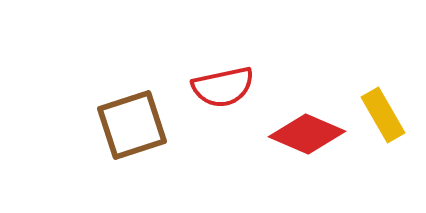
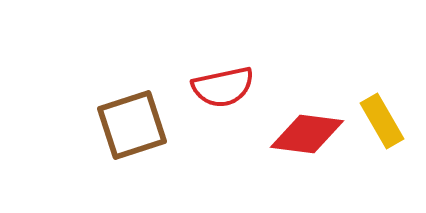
yellow rectangle: moved 1 px left, 6 px down
red diamond: rotated 16 degrees counterclockwise
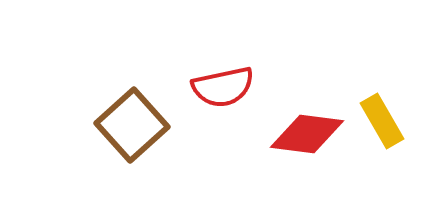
brown square: rotated 24 degrees counterclockwise
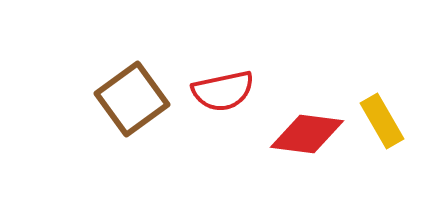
red semicircle: moved 4 px down
brown square: moved 26 px up; rotated 6 degrees clockwise
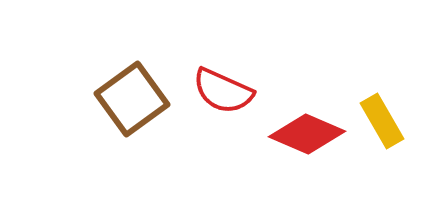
red semicircle: rotated 36 degrees clockwise
red diamond: rotated 16 degrees clockwise
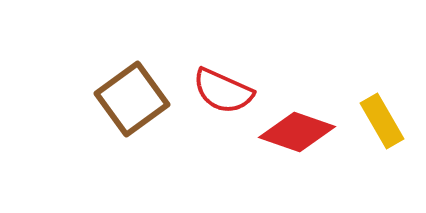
red diamond: moved 10 px left, 2 px up; rotated 4 degrees counterclockwise
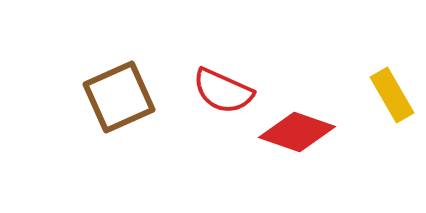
brown square: moved 13 px left, 2 px up; rotated 12 degrees clockwise
yellow rectangle: moved 10 px right, 26 px up
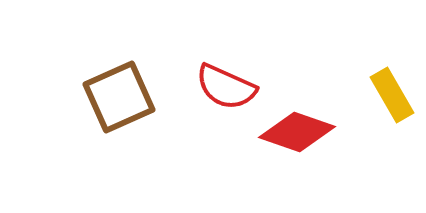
red semicircle: moved 3 px right, 4 px up
